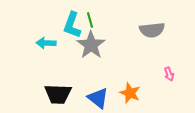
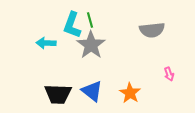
orange star: rotated 10 degrees clockwise
blue triangle: moved 6 px left, 7 px up
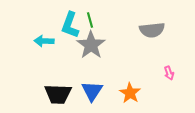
cyan L-shape: moved 2 px left
cyan arrow: moved 2 px left, 2 px up
pink arrow: moved 1 px up
blue triangle: rotated 25 degrees clockwise
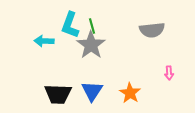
green line: moved 2 px right, 6 px down
pink arrow: rotated 16 degrees clockwise
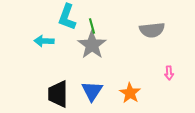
cyan L-shape: moved 3 px left, 8 px up
gray star: moved 1 px right
black trapezoid: rotated 88 degrees clockwise
